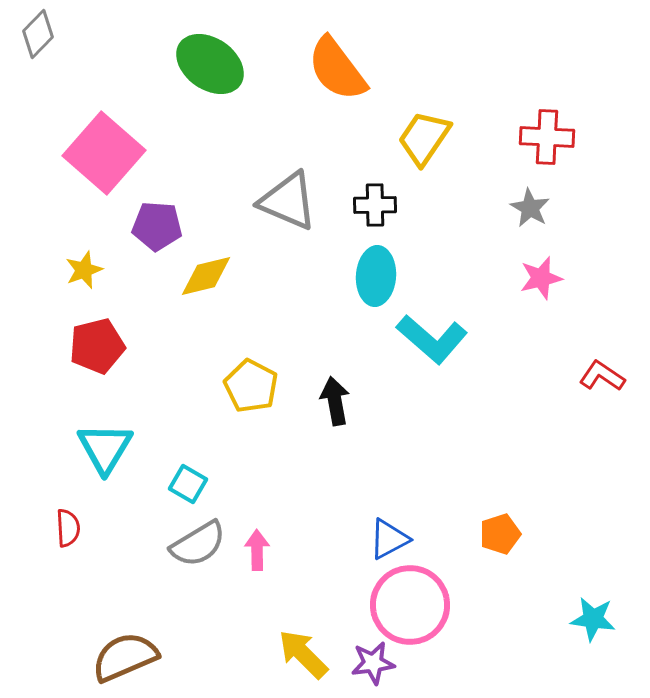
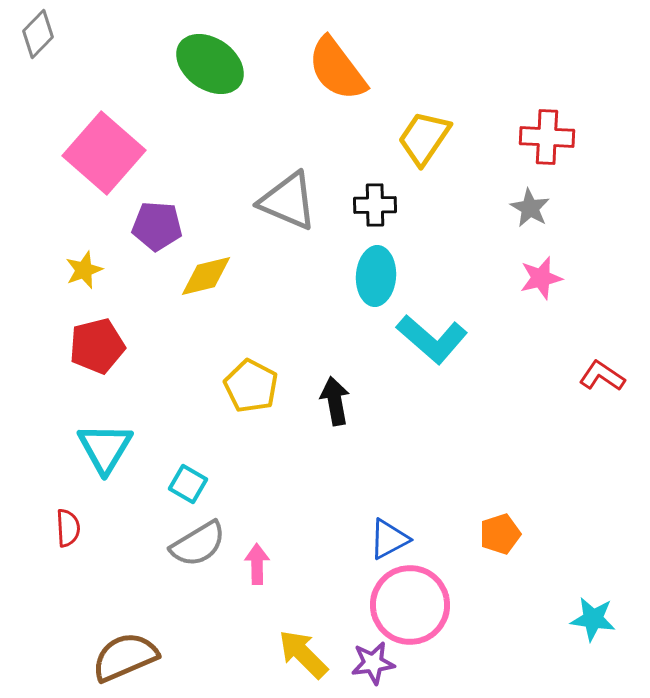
pink arrow: moved 14 px down
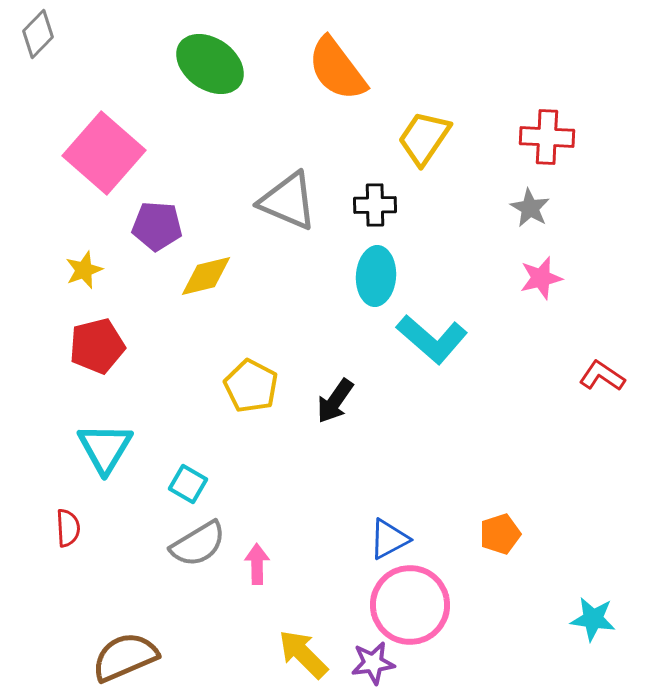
black arrow: rotated 135 degrees counterclockwise
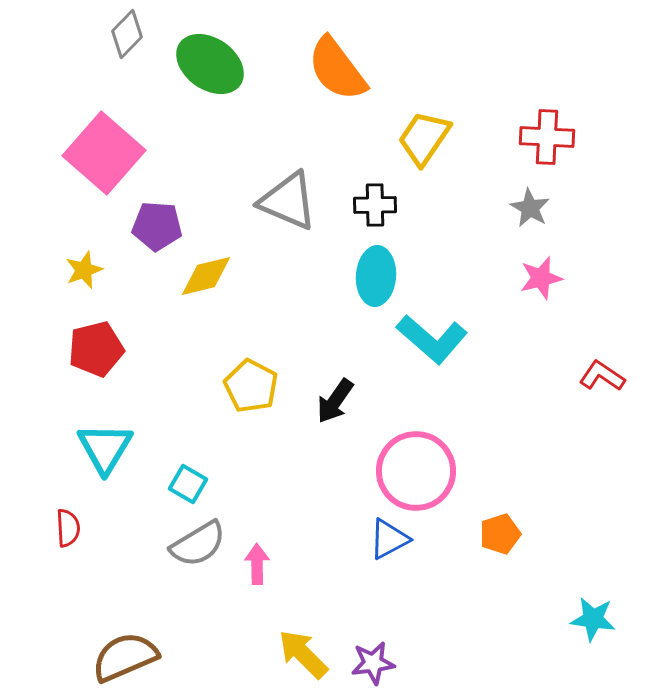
gray diamond: moved 89 px right
red pentagon: moved 1 px left, 3 px down
pink circle: moved 6 px right, 134 px up
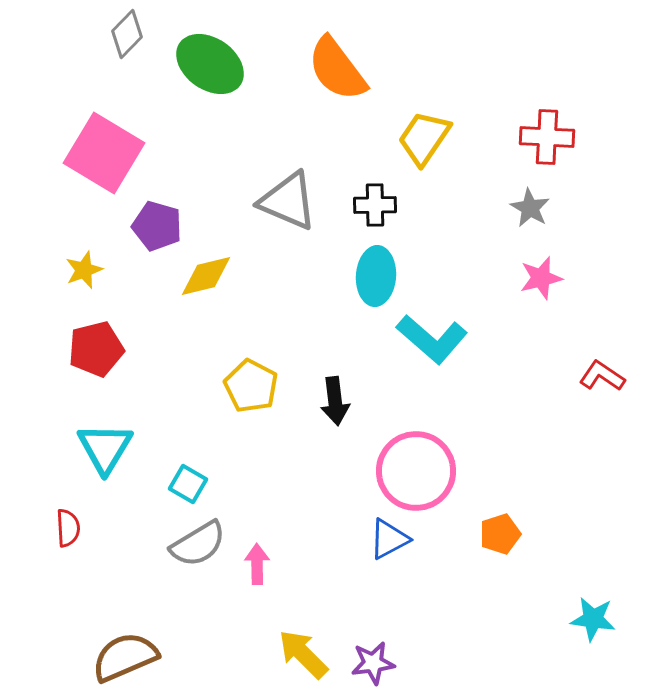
pink square: rotated 10 degrees counterclockwise
purple pentagon: rotated 12 degrees clockwise
black arrow: rotated 42 degrees counterclockwise
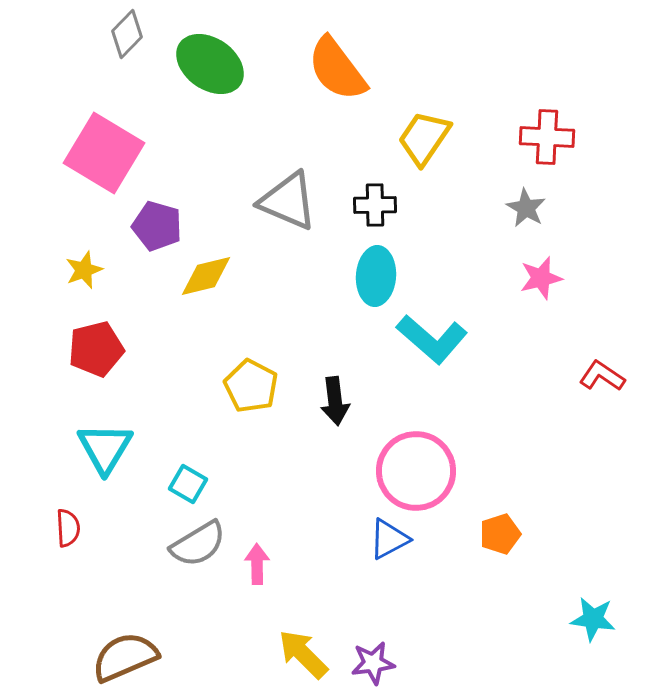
gray star: moved 4 px left
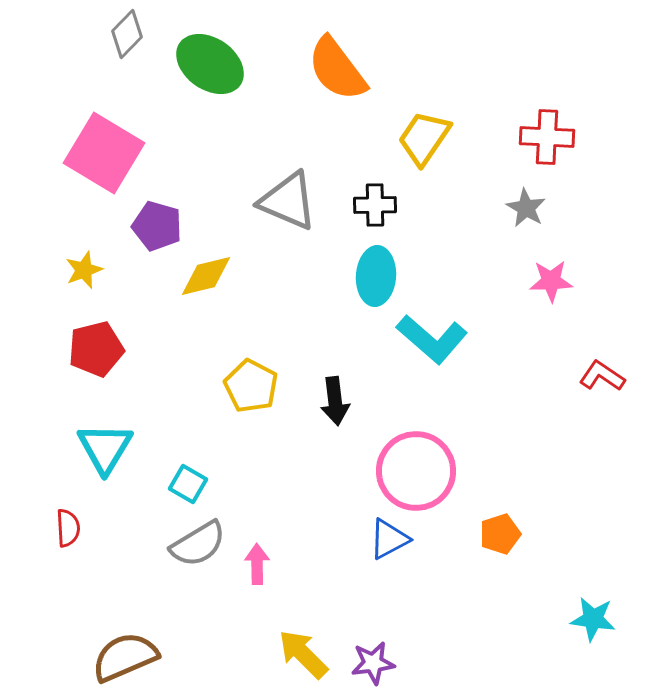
pink star: moved 10 px right, 3 px down; rotated 12 degrees clockwise
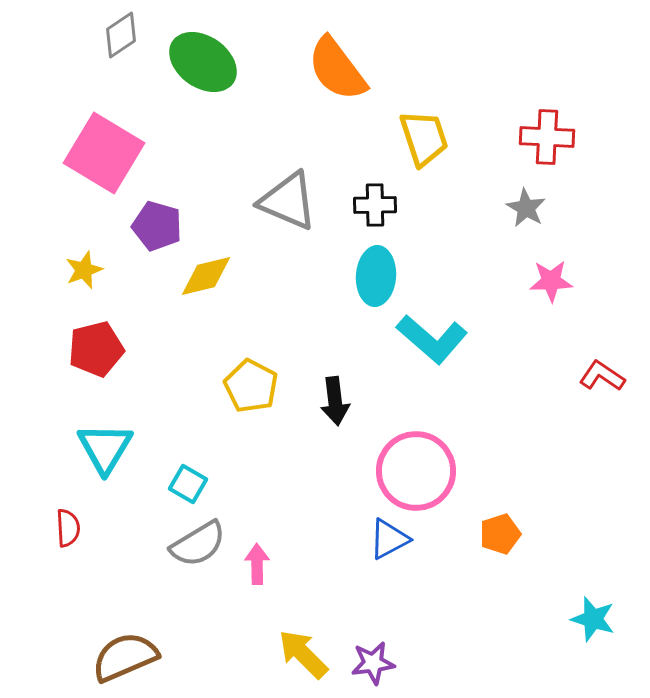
gray diamond: moved 6 px left, 1 px down; rotated 12 degrees clockwise
green ellipse: moved 7 px left, 2 px up
yellow trapezoid: rotated 128 degrees clockwise
cyan star: rotated 9 degrees clockwise
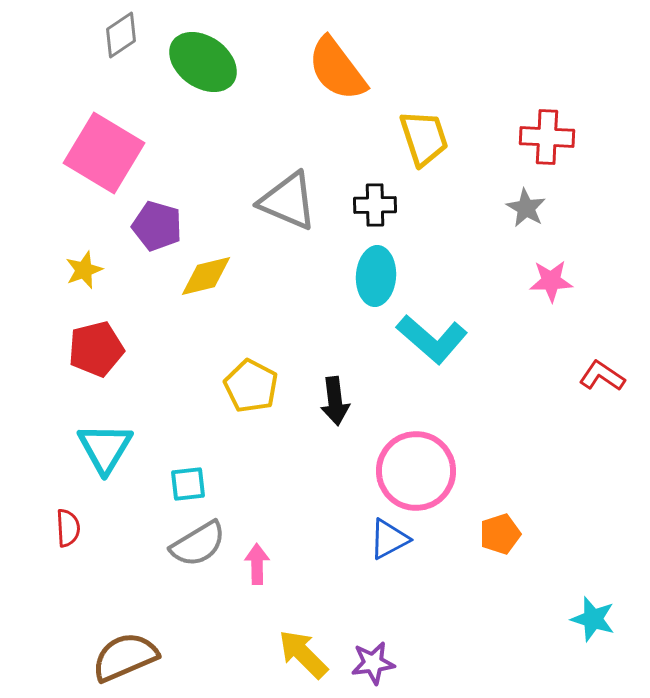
cyan square: rotated 36 degrees counterclockwise
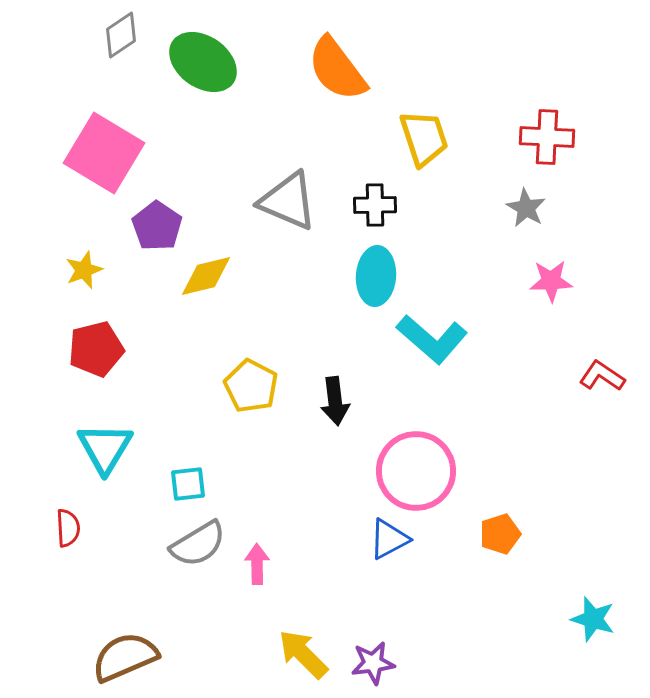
purple pentagon: rotated 18 degrees clockwise
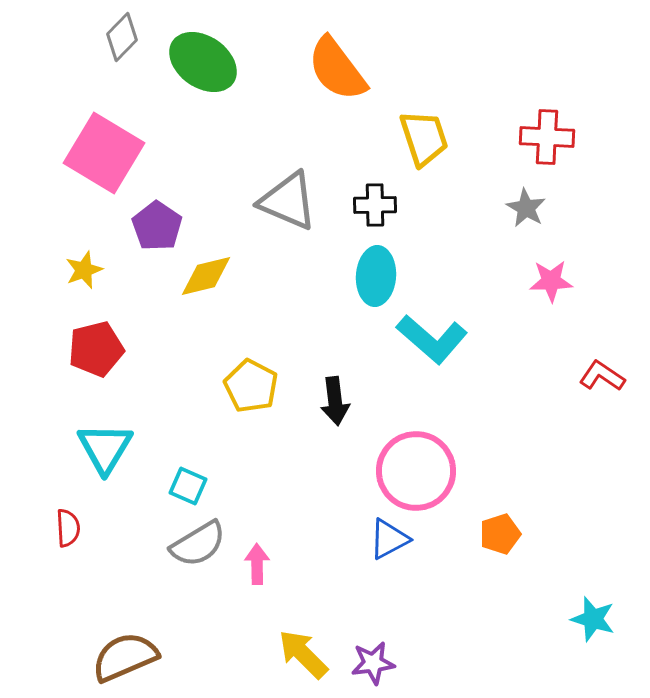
gray diamond: moved 1 px right, 2 px down; rotated 12 degrees counterclockwise
cyan square: moved 2 px down; rotated 30 degrees clockwise
